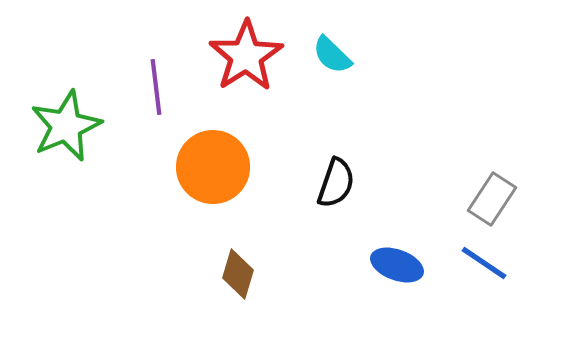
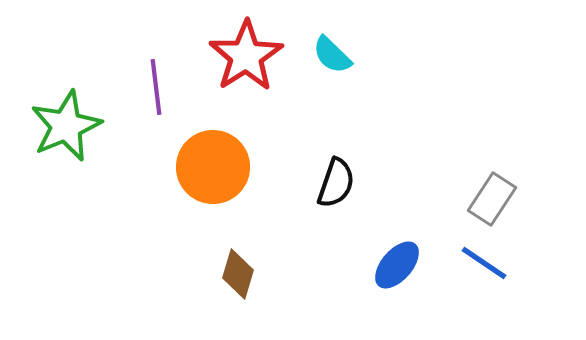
blue ellipse: rotated 69 degrees counterclockwise
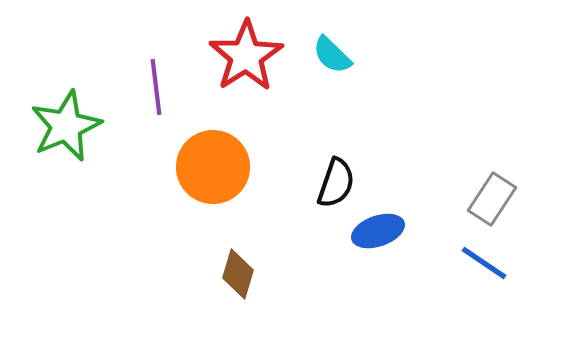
blue ellipse: moved 19 px left, 34 px up; rotated 30 degrees clockwise
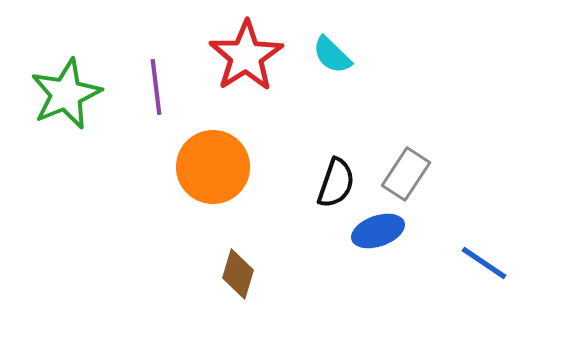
green star: moved 32 px up
gray rectangle: moved 86 px left, 25 px up
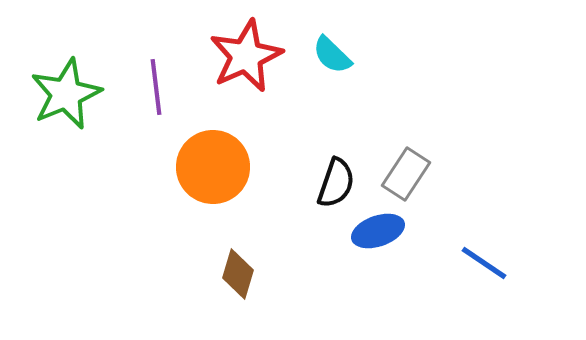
red star: rotated 8 degrees clockwise
